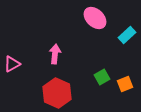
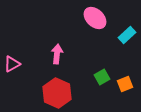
pink arrow: moved 2 px right
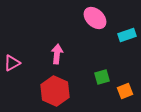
cyan rectangle: rotated 24 degrees clockwise
pink triangle: moved 1 px up
green square: rotated 14 degrees clockwise
orange square: moved 7 px down
red hexagon: moved 2 px left, 2 px up
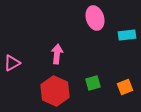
pink ellipse: rotated 30 degrees clockwise
cyan rectangle: rotated 12 degrees clockwise
green square: moved 9 px left, 6 px down
orange square: moved 4 px up
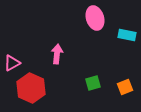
cyan rectangle: rotated 18 degrees clockwise
red hexagon: moved 24 px left, 3 px up
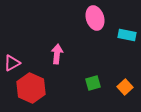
orange square: rotated 21 degrees counterclockwise
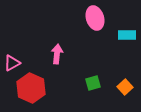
cyan rectangle: rotated 12 degrees counterclockwise
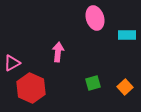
pink arrow: moved 1 px right, 2 px up
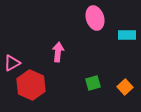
red hexagon: moved 3 px up
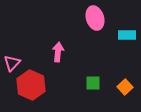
pink triangle: rotated 18 degrees counterclockwise
green square: rotated 14 degrees clockwise
